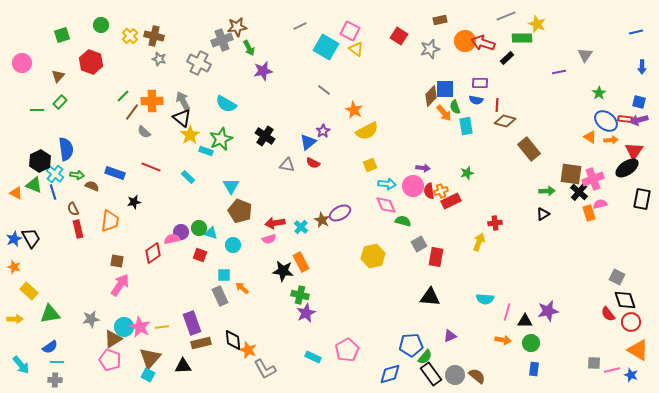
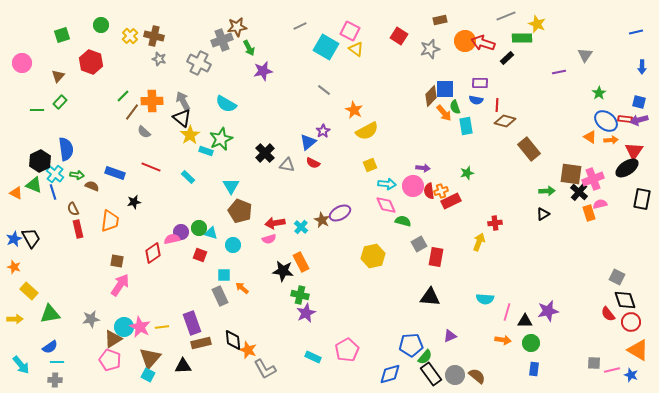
black cross at (265, 136): moved 17 px down; rotated 12 degrees clockwise
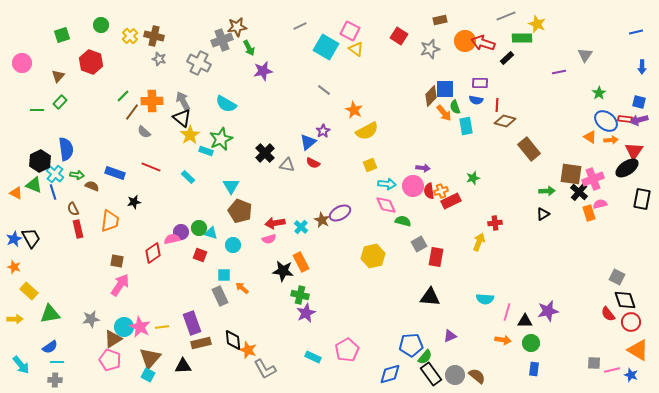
green star at (467, 173): moved 6 px right, 5 px down
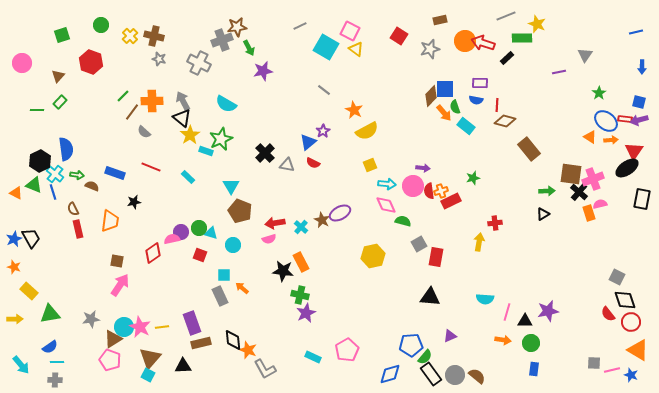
cyan rectangle at (466, 126): rotated 42 degrees counterclockwise
yellow arrow at (479, 242): rotated 12 degrees counterclockwise
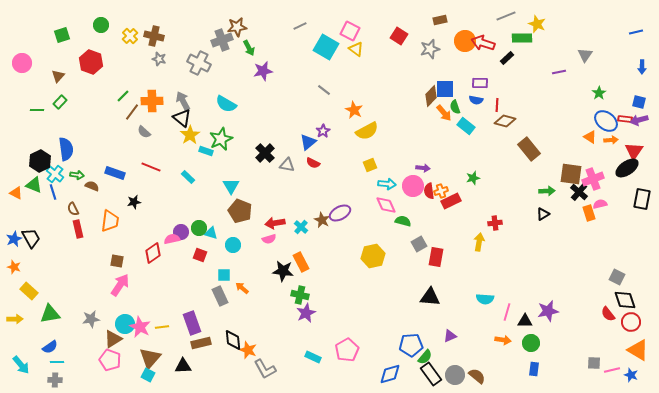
cyan circle at (124, 327): moved 1 px right, 3 px up
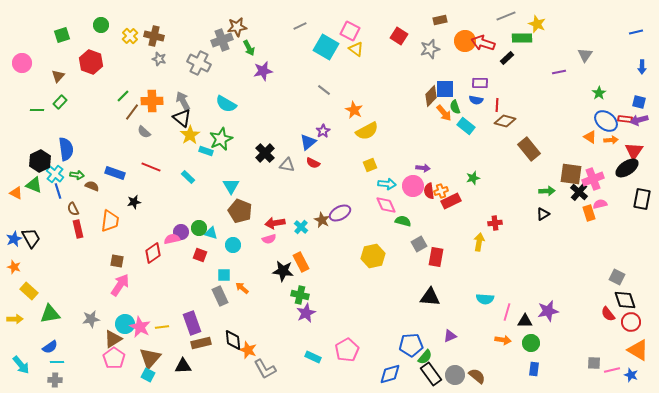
blue line at (53, 192): moved 5 px right, 1 px up
pink pentagon at (110, 360): moved 4 px right, 2 px up; rotated 15 degrees clockwise
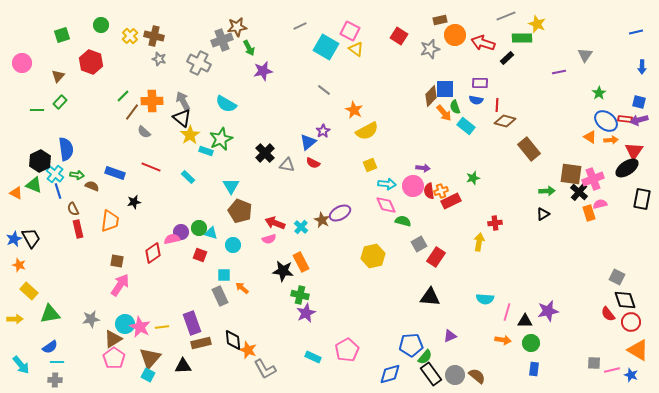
orange circle at (465, 41): moved 10 px left, 6 px up
red arrow at (275, 223): rotated 30 degrees clockwise
red rectangle at (436, 257): rotated 24 degrees clockwise
orange star at (14, 267): moved 5 px right, 2 px up
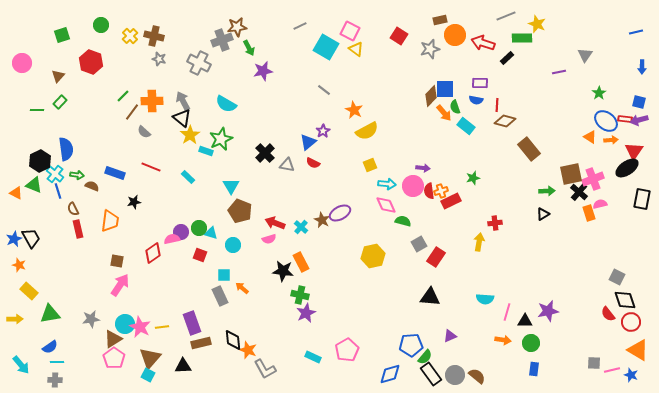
brown square at (571, 174): rotated 20 degrees counterclockwise
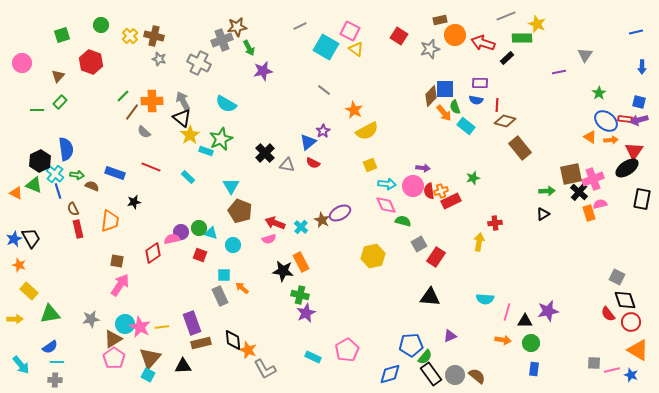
brown rectangle at (529, 149): moved 9 px left, 1 px up
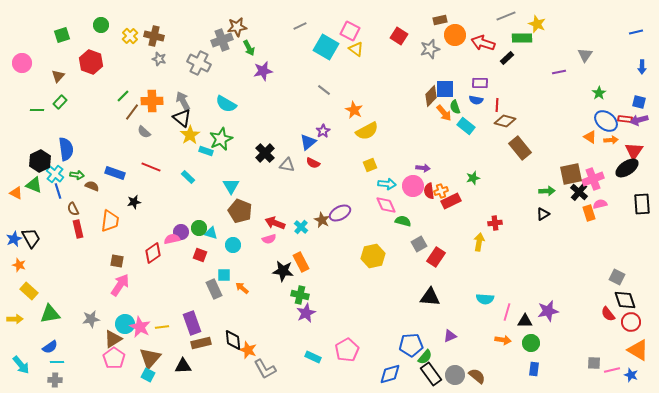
black rectangle at (642, 199): moved 5 px down; rotated 15 degrees counterclockwise
gray rectangle at (220, 296): moved 6 px left, 7 px up
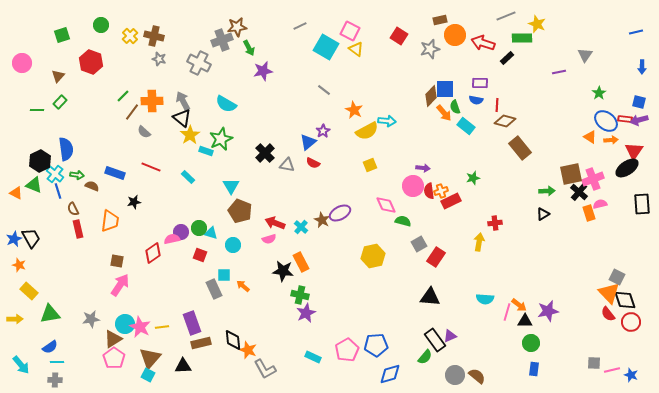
cyan arrow at (387, 184): moved 63 px up
orange arrow at (242, 288): moved 1 px right, 2 px up
orange arrow at (503, 340): moved 16 px right, 35 px up; rotated 28 degrees clockwise
blue pentagon at (411, 345): moved 35 px left
orange triangle at (638, 350): moved 29 px left, 57 px up; rotated 15 degrees clockwise
black rectangle at (431, 374): moved 4 px right, 34 px up
